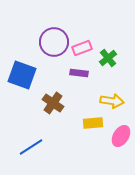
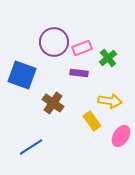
yellow arrow: moved 2 px left
yellow rectangle: moved 1 px left, 2 px up; rotated 60 degrees clockwise
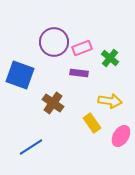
green cross: moved 2 px right; rotated 12 degrees counterclockwise
blue square: moved 2 px left
yellow rectangle: moved 2 px down
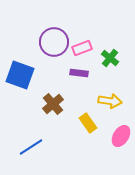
brown cross: moved 1 px down; rotated 15 degrees clockwise
yellow rectangle: moved 4 px left
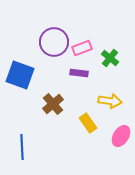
blue line: moved 9 px left; rotated 60 degrees counterclockwise
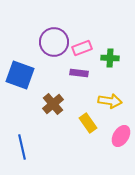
green cross: rotated 36 degrees counterclockwise
blue line: rotated 10 degrees counterclockwise
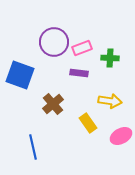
pink ellipse: rotated 30 degrees clockwise
blue line: moved 11 px right
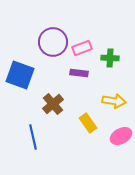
purple circle: moved 1 px left
yellow arrow: moved 4 px right
blue line: moved 10 px up
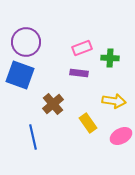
purple circle: moved 27 px left
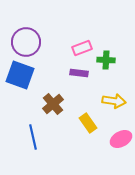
green cross: moved 4 px left, 2 px down
pink ellipse: moved 3 px down
